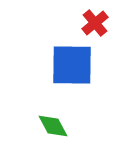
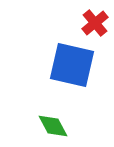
blue square: rotated 12 degrees clockwise
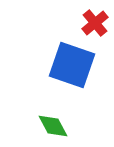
blue square: rotated 6 degrees clockwise
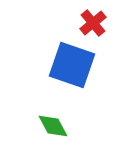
red cross: moved 2 px left
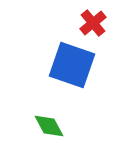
green diamond: moved 4 px left
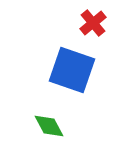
blue square: moved 5 px down
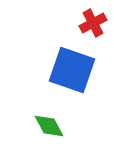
red cross: rotated 12 degrees clockwise
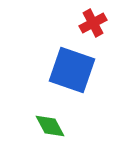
green diamond: moved 1 px right
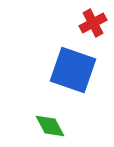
blue square: moved 1 px right
